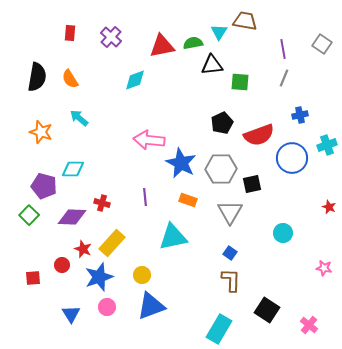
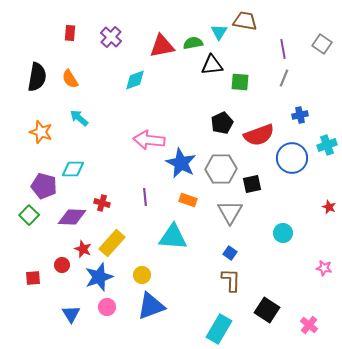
cyan triangle at (173, 237): rotated 16 degrees clockwise
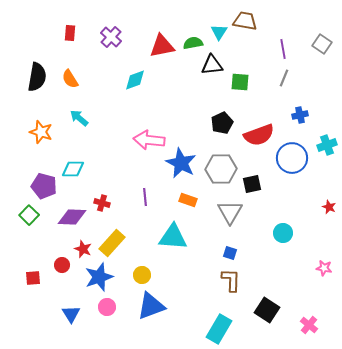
blue square at (230, 253): rotated 16 degrees counterclockwise
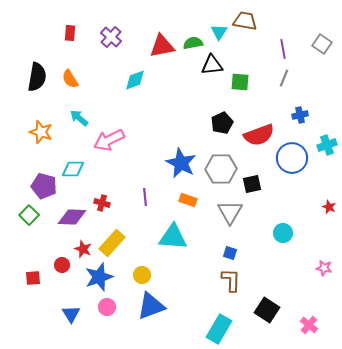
pink arrow at (149, 140): moved 40 px left; rotated 32 degrees counterclockwise
